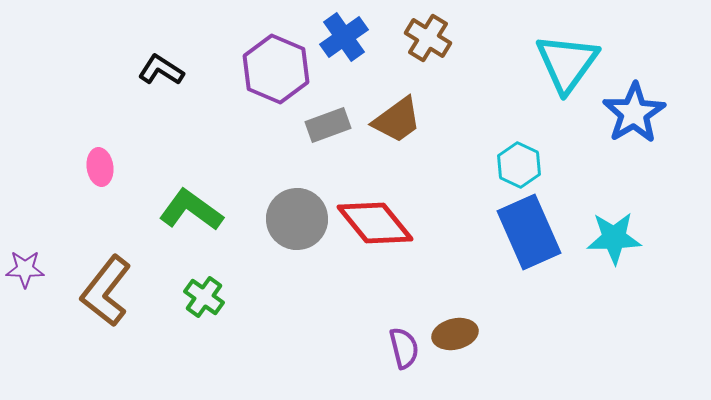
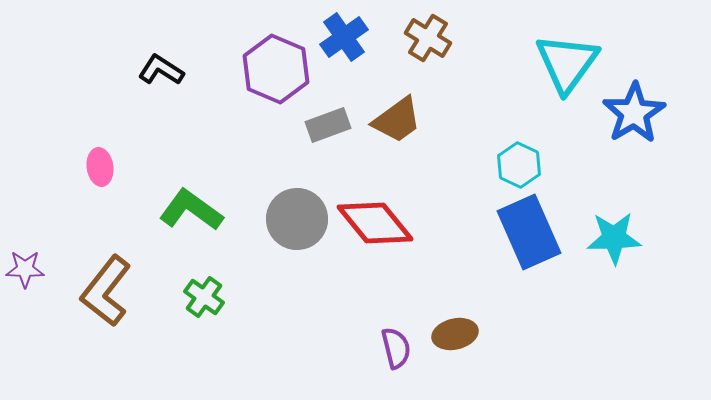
purple semicircle: moved 8 px left
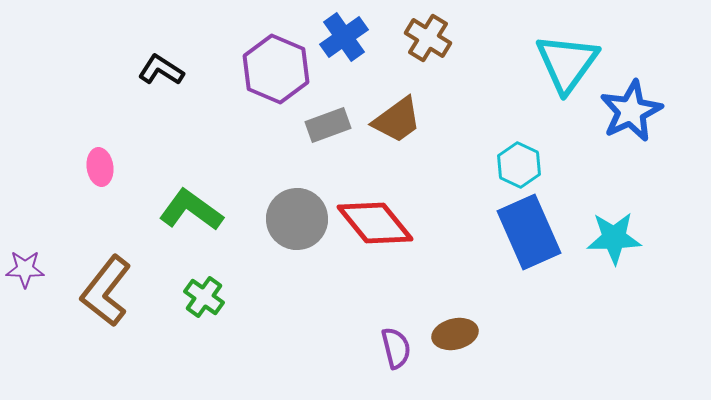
blue star: moved 3 px left, 2 px up; rotated 6 degrees clockwise
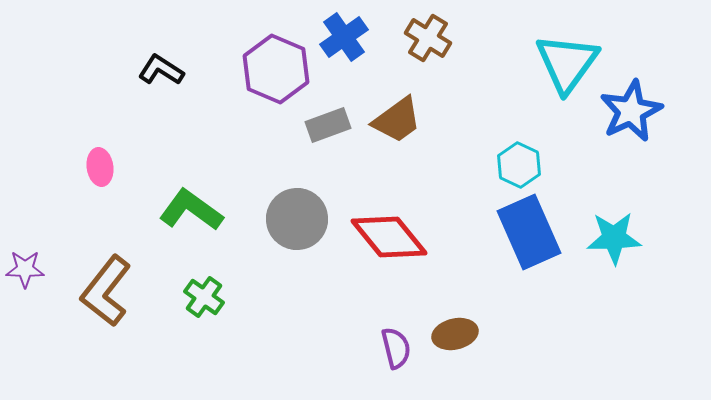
red diamond: moved 14 px right, 14 px down
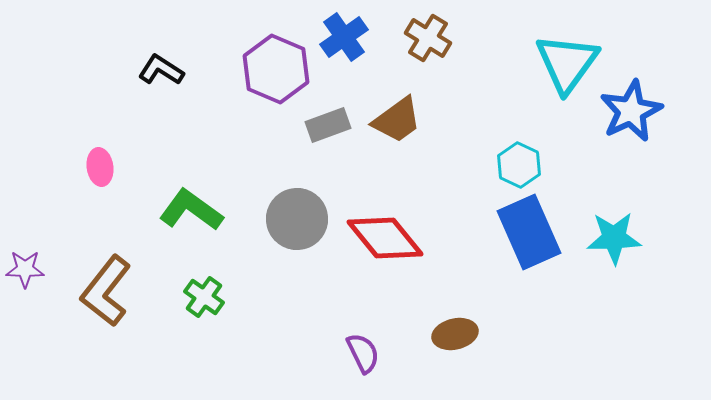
red diamond: moved 4 px left, 1 px down
purple semicircle: moved 33 px left, 5 px down; rotated 12 degrees counterclockwise
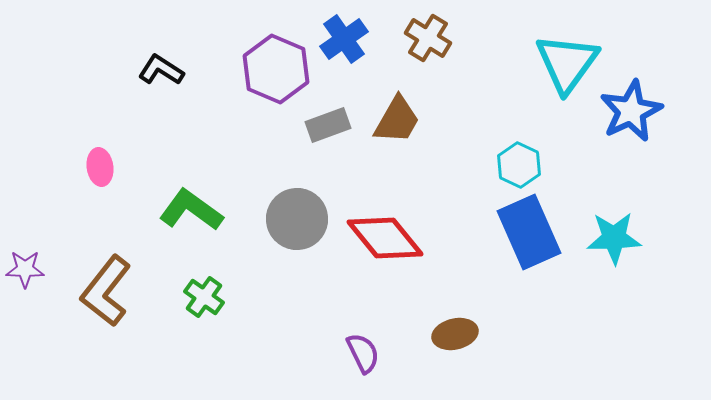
blue cross: moved 2 px down
brown trapezoid: rotated 24 degrees counterclockwise
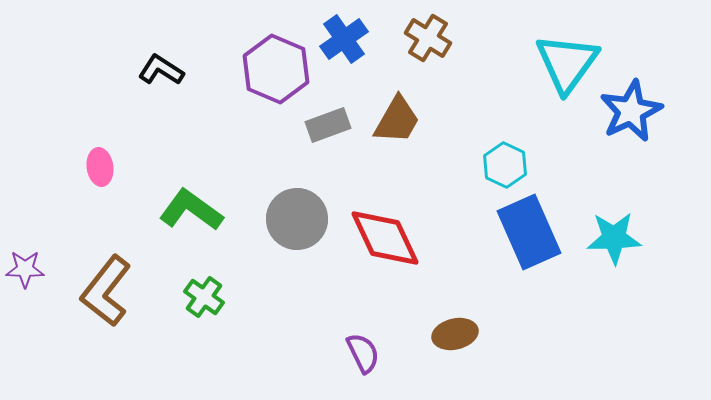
cyan hexagon: moved 14 px left
red diamond: rotated 14 degrees clockwise
